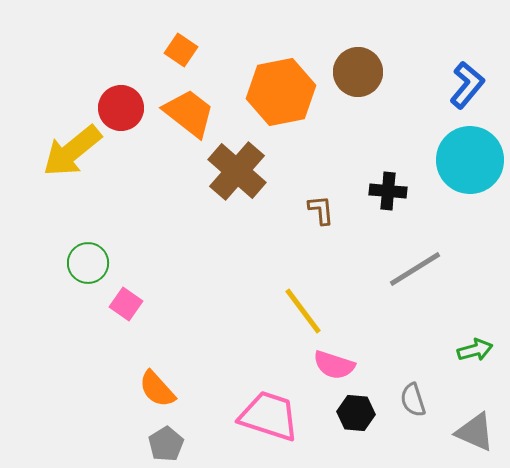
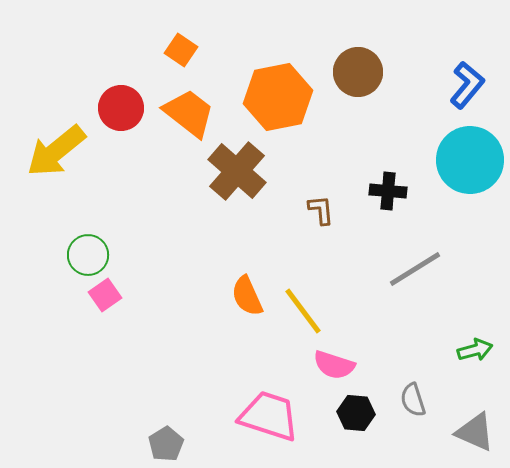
orange hexagon: moved 3 px left, 5 px down
yellow arrow: moved 16 px left
green circle: moved 8 px up
pink square: moved 21 px left, 9 px up; rotated 20 degrees clockwise
orange semicircle: moved 90 px right, 93 px up; rotated 18 degrees clockwise
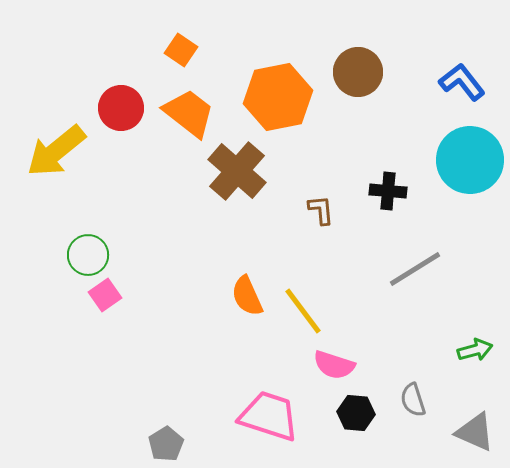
blue L-shape: moved 5 px left, 3 px up; rotated 78 degrees counterclockwise
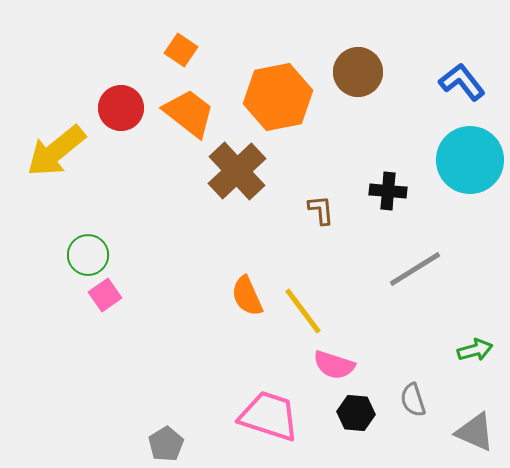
brown cross: rotated 6 degrees clockwise
